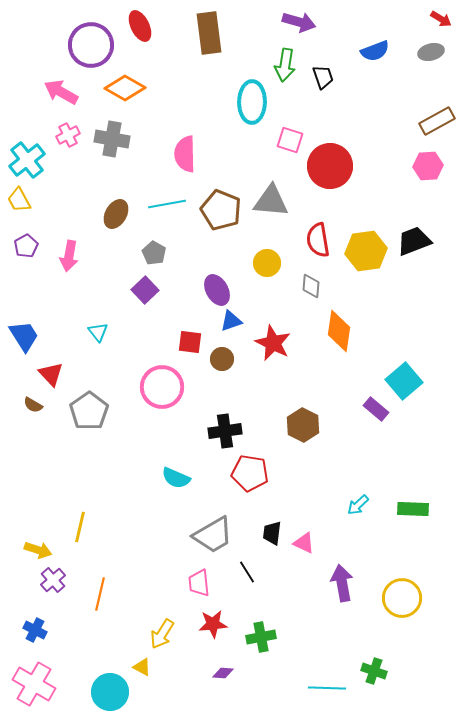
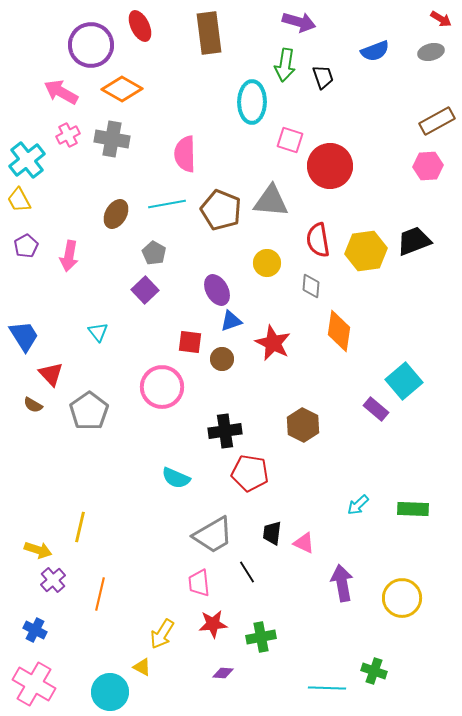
orange diamond at (125, 88): moved 3 px left, 1 px down
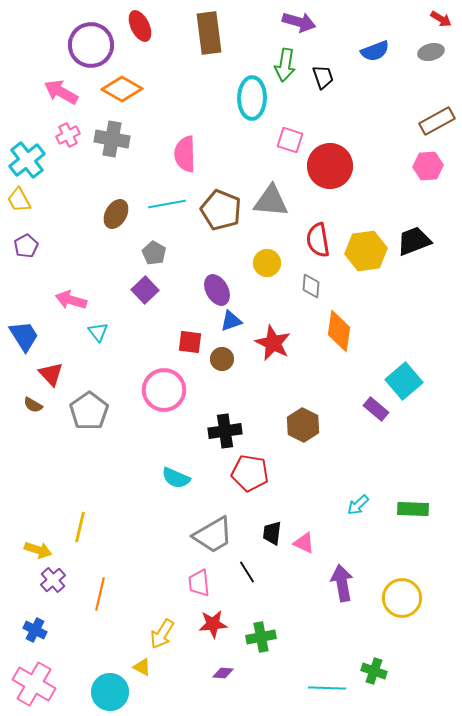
cyan ellipse at (252, 102): moved 4 px up
pink arrow at (69, 256): moved 2 px right, 44 px down; rotated 96 degrees clockwise
pink circle at (162, 387): moved 2 px right, 3 px down
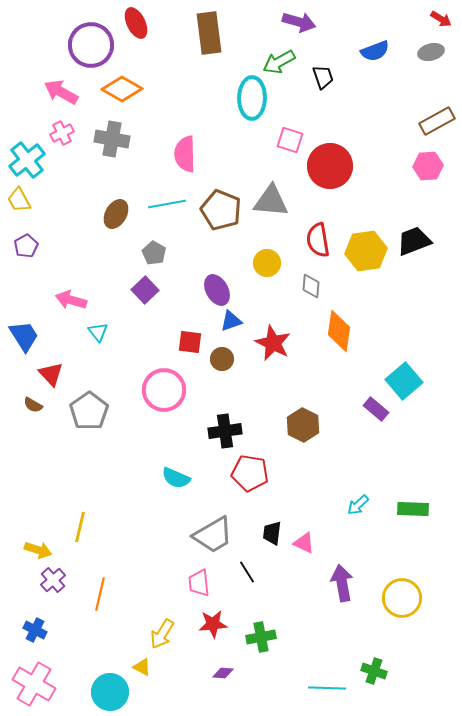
red ellipse at (140, 26): moved 4 px left, 3 px up
green arrow at (285, 65): moved 6 px left, 3 px up; rotated 52 degrees clockwise
pink cross at (68, 135): moved 6 px left, 2 px up
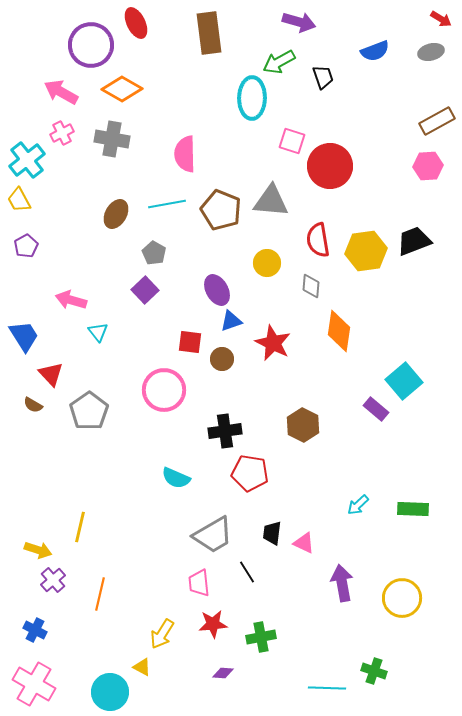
pink square at (290, 140): moved 2 px right, 1 px down
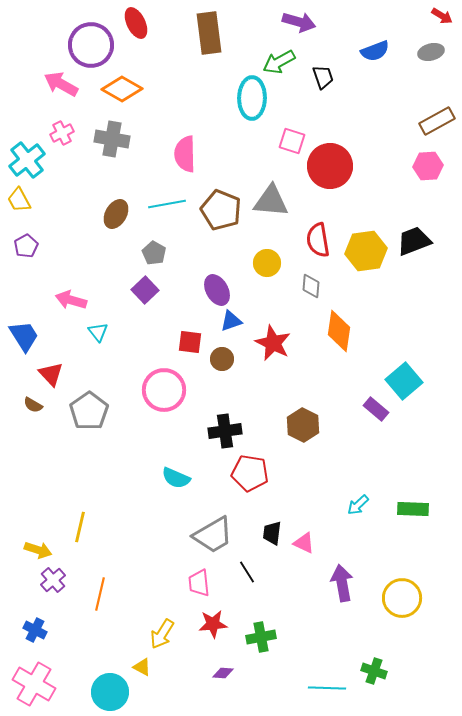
red arrow at (441, 19): moved 1 px right, 3 px up
pink arrow at (61, 92): moved 8 px up
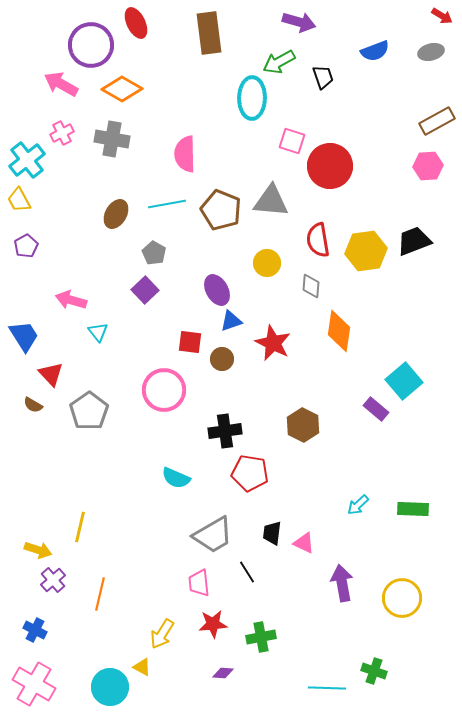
cyan circle at (110, 692): moved 5 px up
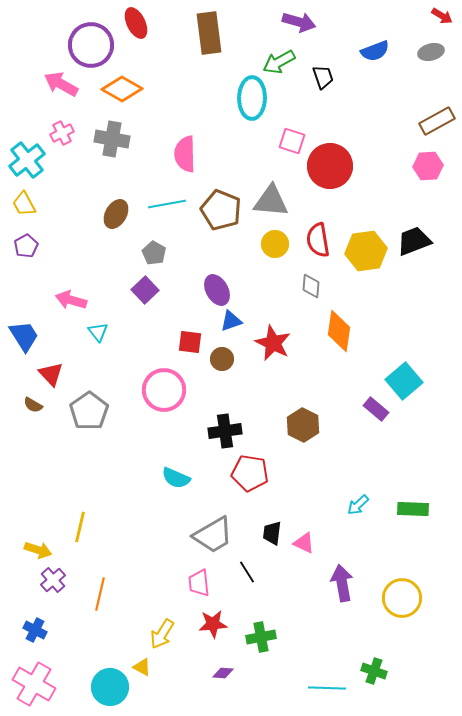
yellow trapezoid at (19, 200): moved 5 px right, 4 px down
yellow circle at (267, 263): moved 8 px right, 19 px up
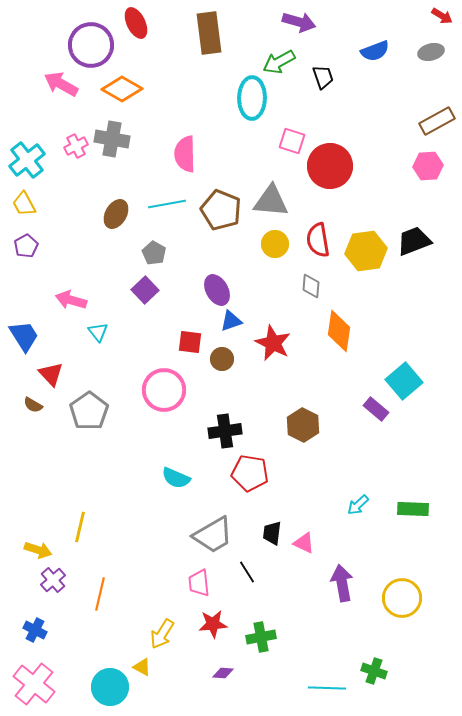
pink cross at (62, 133): moved 14 px right, 13 px down
pink cross at (34, 684): rotated 9 degrees clockwise
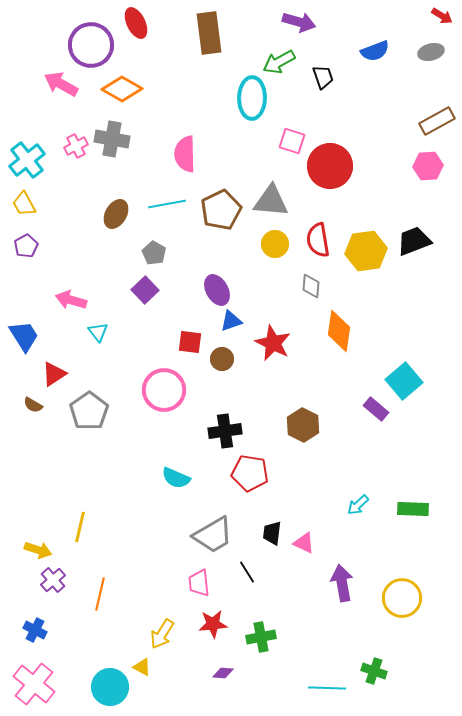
brown pentagon at (221, 210): rotated 24 degrees clockwise
red triangle at (51, 374): moved 3 px right; rotated 40 degrees clockwise
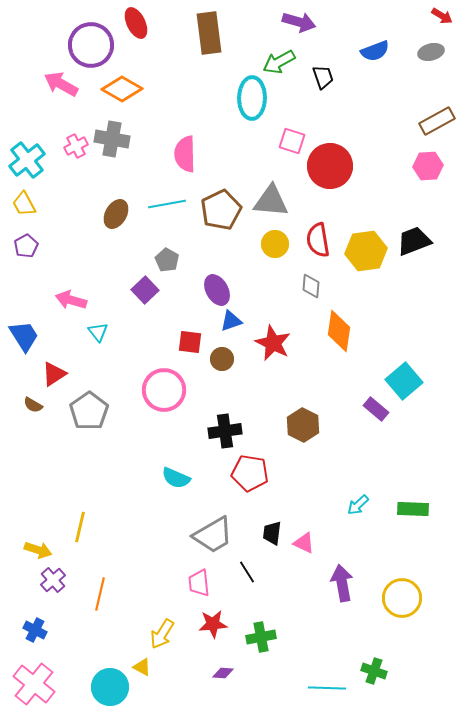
gray pentagon at (154, 253): moved 13 px right, 7 px down
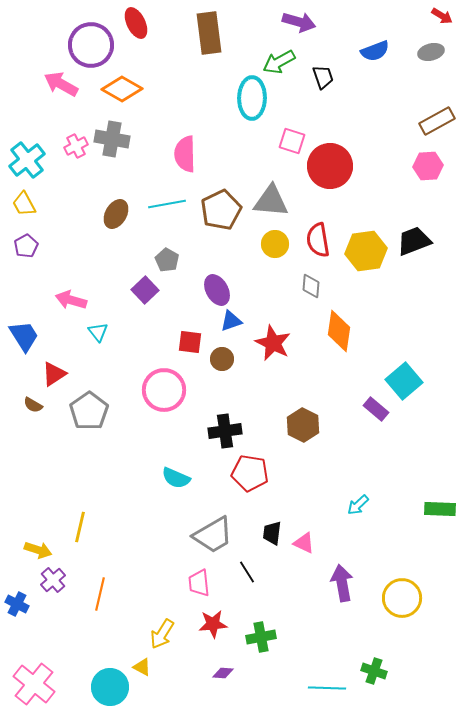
green rectangle at (413, 509): moved 27 px right
blue cross at (35, 630): moved 18 px left, 26 px up
